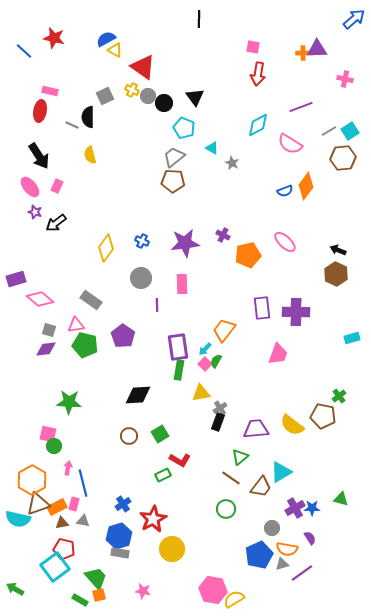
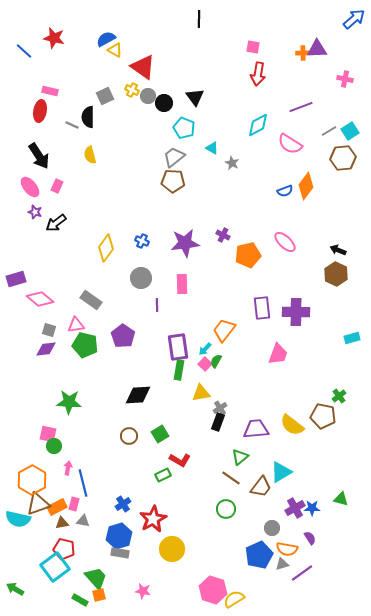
pink hexagon at (213, 590): rotated 8 degrees clockwise
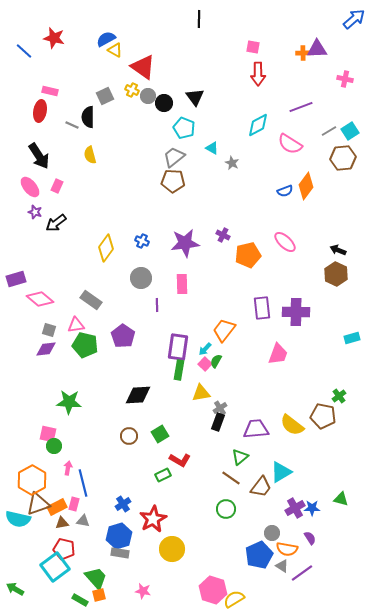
red arrow at (258, 74): rotated 10 degrees counterclockwise
purple rectangle at (178, 347): rotated 16 degrees clockwise
gray circle at (272, 528): moved 5 px down
gray triangle at (282, 564): moved 2 px down; rotated 48 degrees clockwise
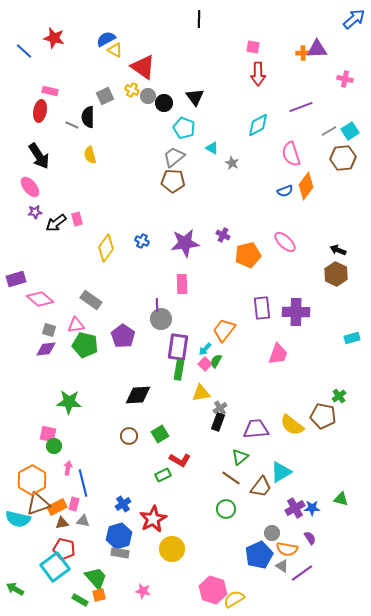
pink semicircle at (290, 144): moved 1 px right, 10 px down; rotated 40 degrees clockwise
pink rectangle at (57, 186): moved 20 px right, 33 px down; rotated 40 degrees counterclockwise
purple star at (35, 212): rotated 24 degrees counterclockwise
gray circle at (141, 278): moved 20 px right, 41 px down
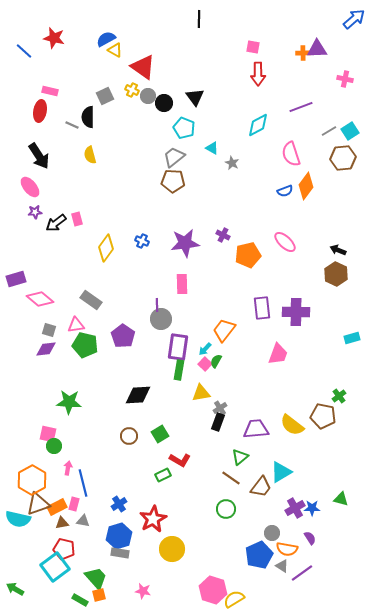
blue cross at (123, 504): moved 4 px left
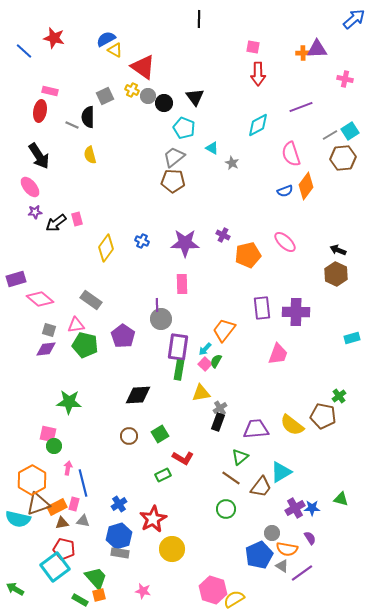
gray line at (329, 131): moved 1 px right, 4 px down
purple star at (185, 243): rotated 8 degrees clockwise
red L-shape at (180, 460): moved 3 px right, 2 px up
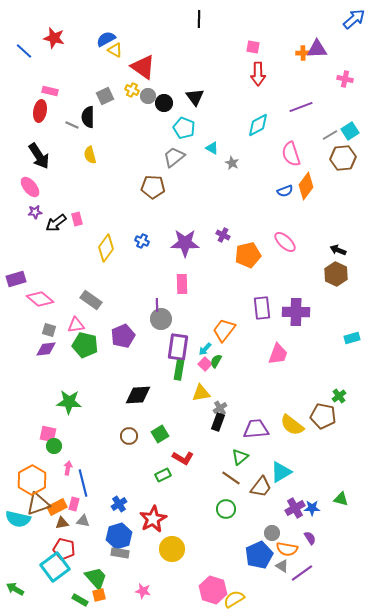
brown pentagon at (173, 181): moved 20 px left, 6 px down
purple pentagon at (123, 336): rotated 15 degrees clockwise
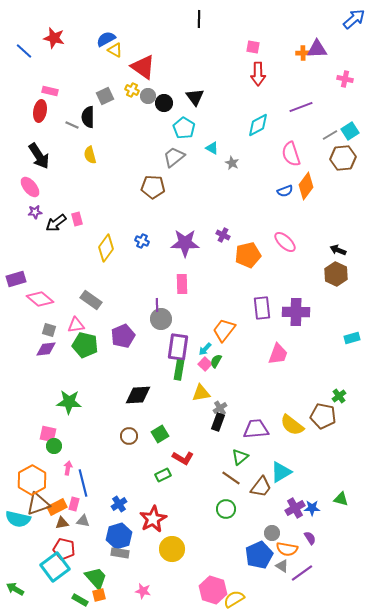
cyan pentagon at (184, 128): rotated 10 degrees clockwise
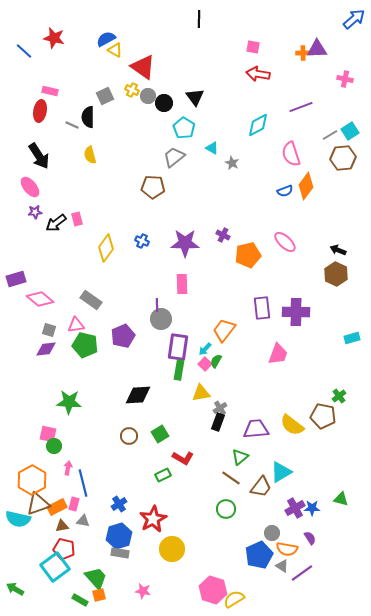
red arrow at (258, 74): rotated 100 degrees clockwise
brown triangle at (62, 523): moved 3 px down
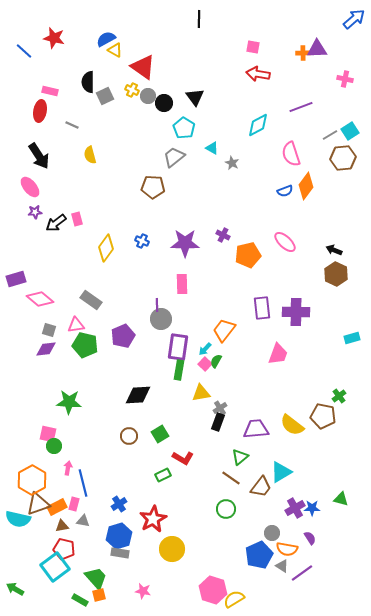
black semicircle at (88, 117): moved 35 px up
black arrow at (338, 250): moved 4 px left
